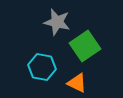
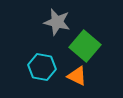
green square: rotated 16 degrees counterclockwise
orange triangle: moved 7 px up
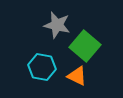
gray star: moved 3 px down
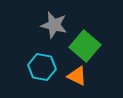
gray star: moved 3 px left
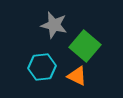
cyan hexagon: rotated 16 degrees counterclockwise
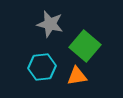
gray star: moved 4 px left, 1 px up
orange triangle: rotated 35 degrees counterclockwise
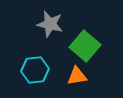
cyan hexagon: moved 7 px left, 3 px down
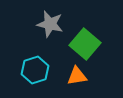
green square: moved 2 px up
cyan hexagon: rotated 12 degrees counterclockwise
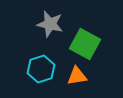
green square: rotated 12 degrees counterclockwise
cyan hexagon: moved 6 px right, 1 px up
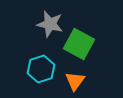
green square: moved 6 px left
orange triangle: moved 2 px left, 5 px down; rotated 45 degrees counterclockwise
